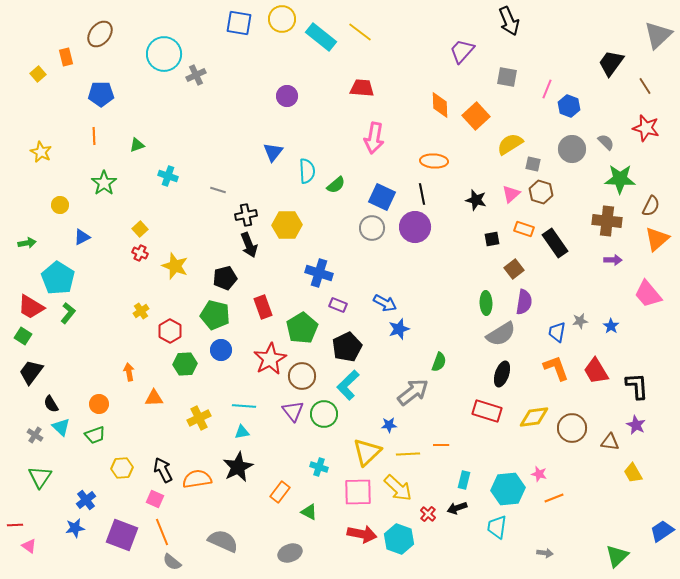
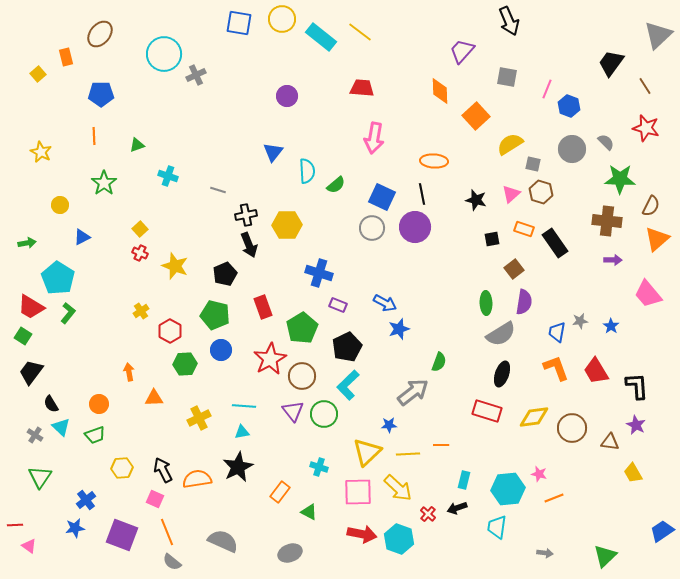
orange diamond at (440, 105): moved 14 px up
black pentagon at (225, 278): moved 4 px up; rotated 10 degrees counterclockwise
orange line at (162, 532): moved 5 px right
green triangle at (617, 556): moved 12 px left
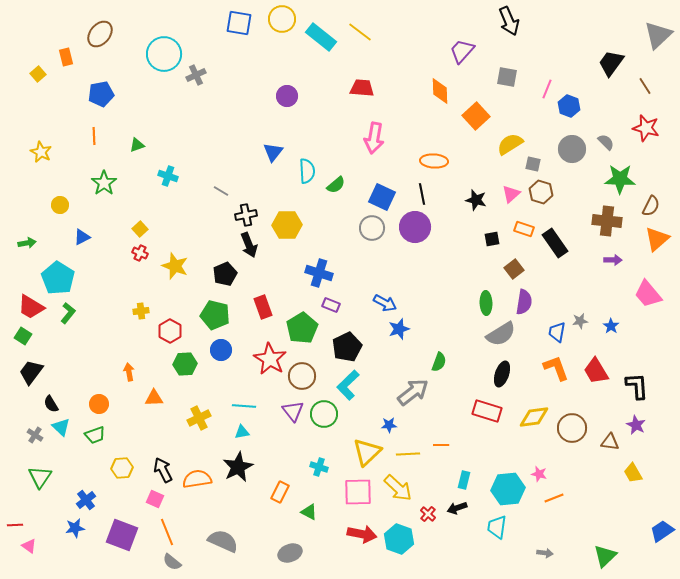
blue pentagon at (101, 94): rotated 10 degrees counterclockwise
gray line at (218, 190): moved 3 px right, 1 px down; rotated 14 degrees clockwise
purple rectangle at (338, 305): moved 7 px left
yellow cross at (141, 311): rotated 28 degrees clockwise
red star at (270, 359): rotated 12 degrees counterclockwise
orange rectangle at (280, 492): rotated 10 degrees counterclockwise
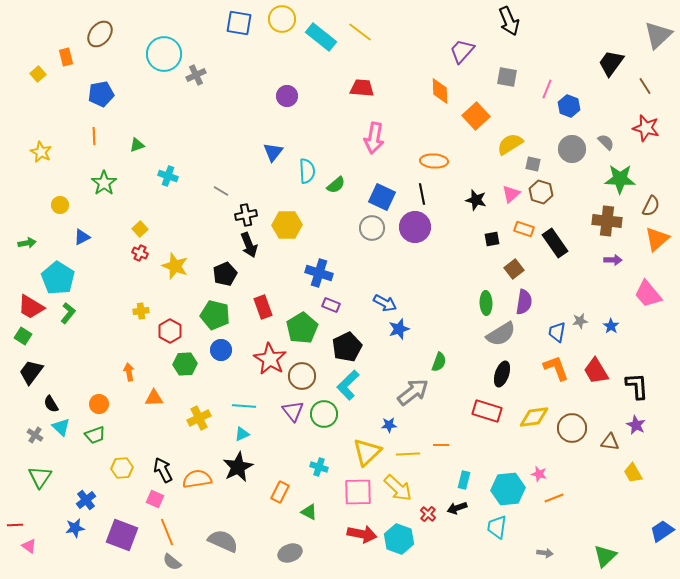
cyan triangle at (242, 432): moved 2 px down; rotated 14 degrees counterclockwise
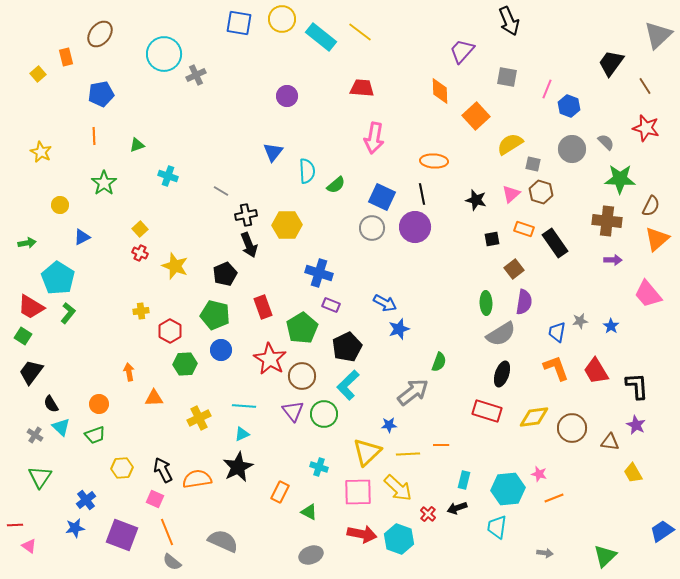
gray ellipse at (290, 553): moved 21 px right, 2 px down
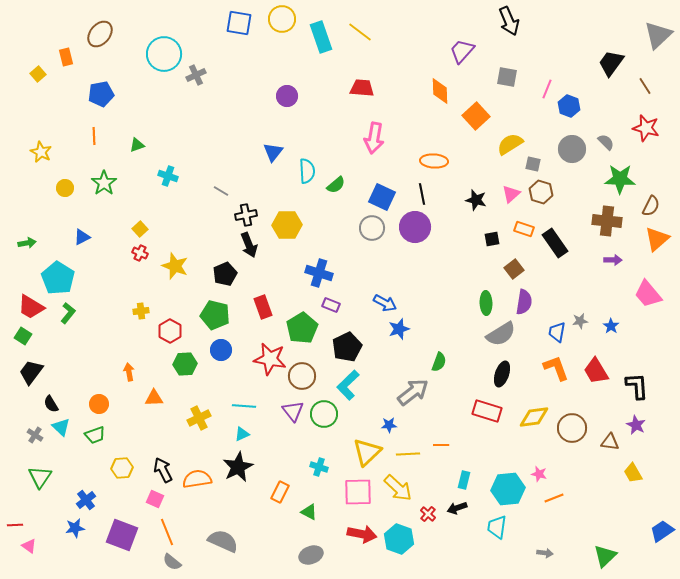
cyan rectangle at (321, 37): rotated 32 degrees clockwise
yellow circle at (60, 205): moved 5 px right, 17 px up
red star at (270, 359): rotated 20 degrees counterclockwise
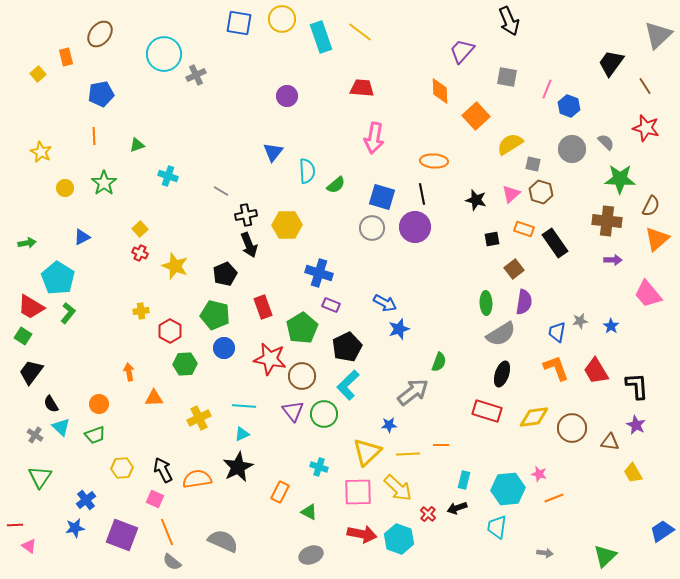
blue square at (382, 197): rotated 8 degrees counterclockwise
blue circle at (221, 350): moved 3 px right, 2 px up
